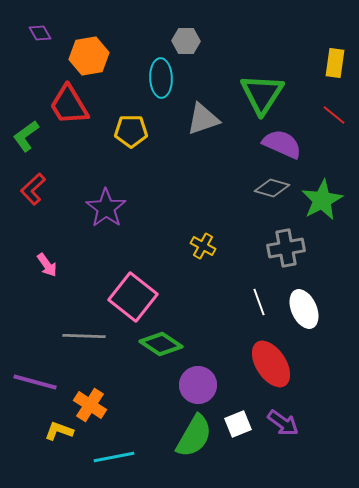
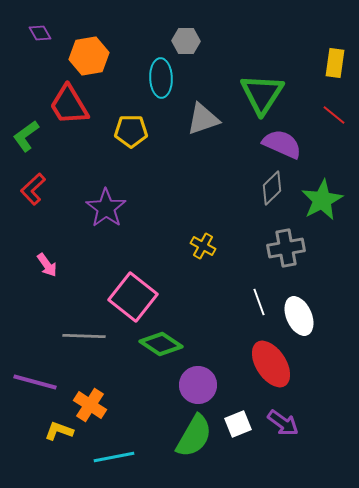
gray diamond: rotated 60 degrees counterclockwise
white ellipse: moved 5 px left, 7 px down
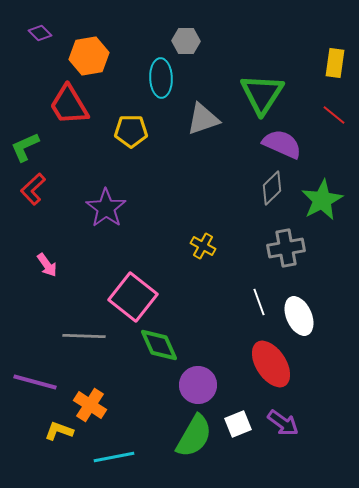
purple diamond: rotated 15 degrees counterclockwise
green L-shape: moved 1 px left, 11 px down; rotated 12 degrees clockwise
green diamond: moved 2 px left, 1 px down; rotated 33 degrees clockwise
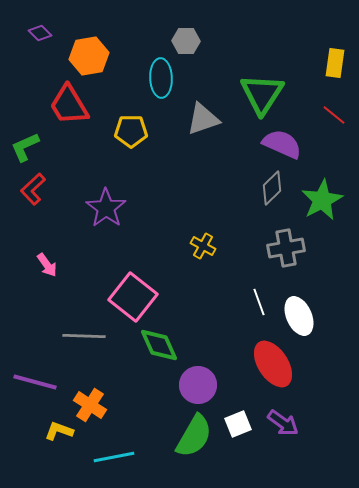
red ellipse: moved 2 px right
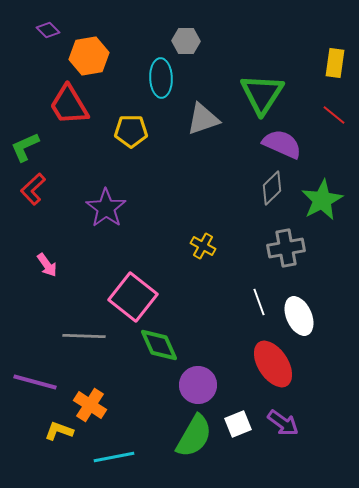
purple diamond: moved 8 px right, 3 px up
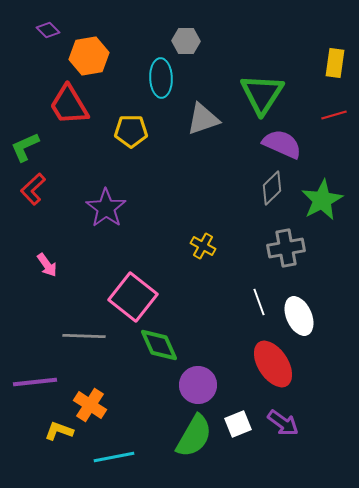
red line: rotated 55 degrees counterclockwise
purple line: rotated 21 degrees counterclockwise
